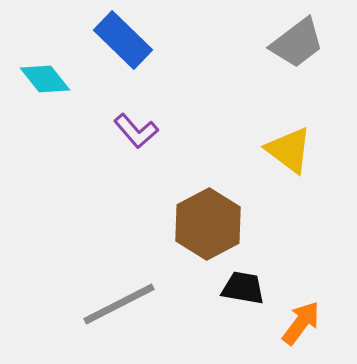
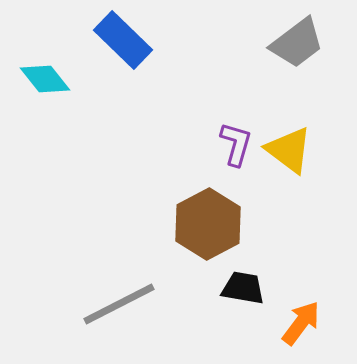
purple L-shape: moved 100 px right, 13 px down; rotated 123 degrees counterclockwise
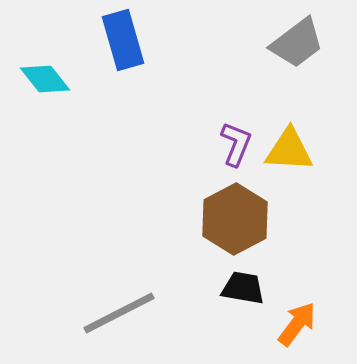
blue rectangle: rotated 30 degrees clockwise
purple L-shape: rotated 6 degrees clockwise
yellow triangle: rotated 34 degrees counterclockwise
brown hexagon: moved 27 px right, 5 px up
gray line: moved 9 px down
orange arrow: moved 4 px left, 1 px down
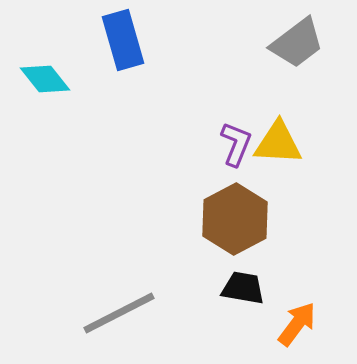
yellow triangle: moved 11 px left, 7 px up
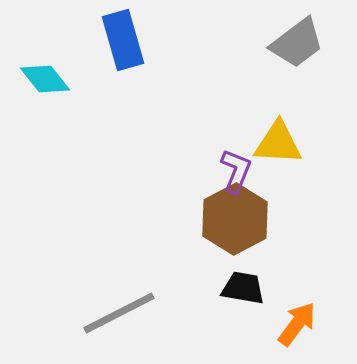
purple L-shape: moved 27 px down
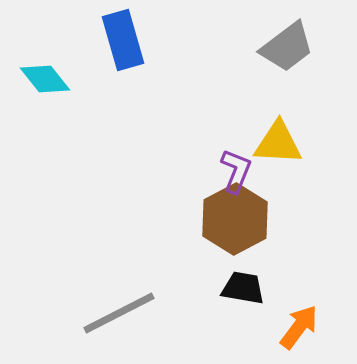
gray trapezoid: moved 10 px left, 4 px down
orange arrow: moved 2 px right, 3 px down
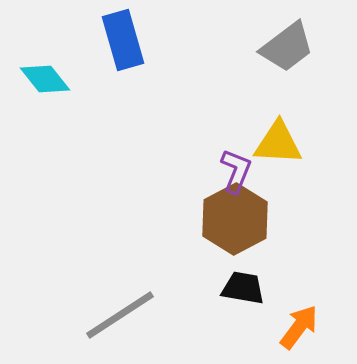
gray line: moved 1 px right, 2 px down; rotated 6 degrees counterclockwise
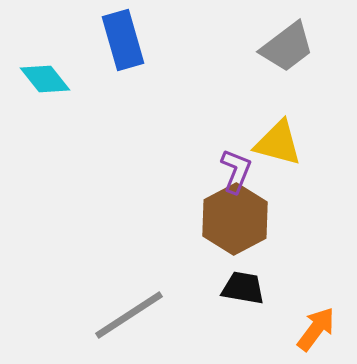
yellow triangle: rotated 12 degrees clockwise
gray line: moved 9 px right
orange arrow: moved 17 px right, 2 px down
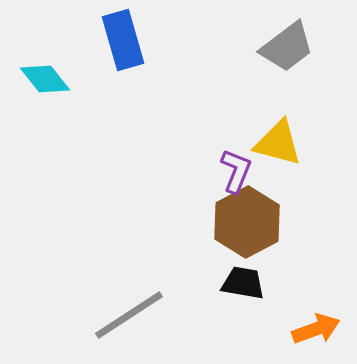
brown hexagon: moved 12 px right, 3 px down
black trapezoid: moved 5 px up
orange arrow: rotated 33 degrees clockwise
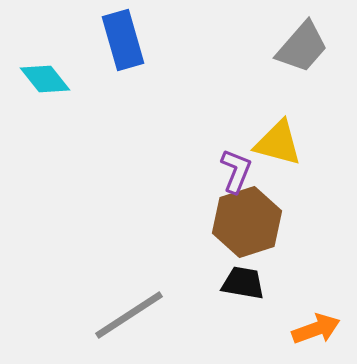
gray trapezoid: moved 15 px right; rotated 12 degrees counterclockwise
brown hexagon: rotated 10 degrees clockwise
